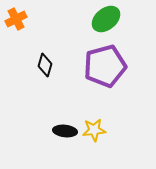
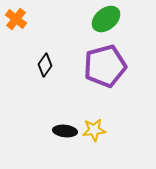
orange cross: rotated 25 degrees counterclockwise
black diamond: rotated 20 degrees clockwise
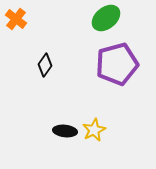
green ellipse: moved 1 px up
purple pentagon: moved 12 px right, 2 px up
yellow star: rotated 20 degrees counterclockwise
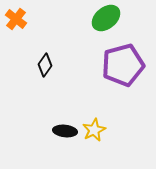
purple pentagon: moved 6 px right, 1 px down
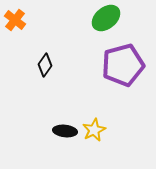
orange cross: moved 1 px left, 1 px down
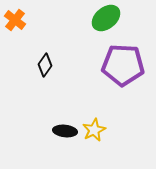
purple pentagon: rotated 18 degrees clockwise
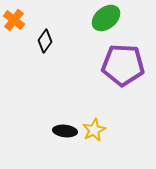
orange cross: moved 1 px left
black diamond: moved 24 px up
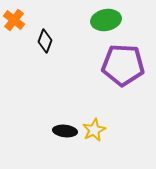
green ellipse: moved 2 px down; rotated 28 degrees clockwise
black diamond: rotated 15 degrees counterclockwise
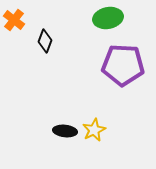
green ellipse: moved 2 px right, 2 px up
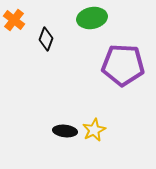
green ellipse: moved 16 px left
black diamond: moved 1 px right, 2 px up
